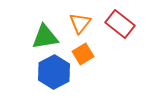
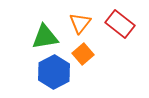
orange square: rotated 10 degrees counterclockwise
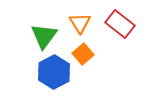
orange triangle: rotated 10 degrees counterclockwise
green triangle: moved 1 px left, 1 px up; rotated 44 degrees counterclockwise
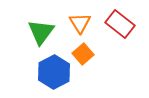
green triangle: moved 3 px left, 4 px up
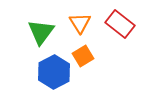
orange square: moved 2 px down; rotated 10 degrees clockwise
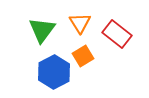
red rectangle: moved 3 px left, 10 px down
green triangle: moved 1 px right, 2 px up
